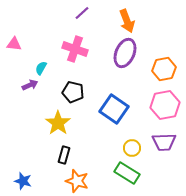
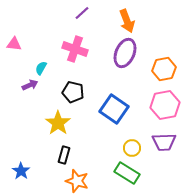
blue star: moved 2 px left, 10 px up; rotated 18 degrees clockwise
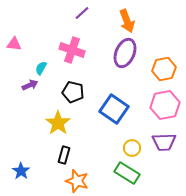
pink cross: moved 3 px left, 1 px down
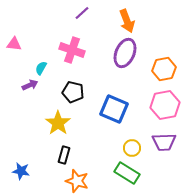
blue square: rotated 12 degrees counterclockwise
blue star: rotated 24 degrees counterclockwise
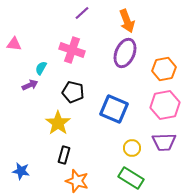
green rectangle: moved 4 px right, 5 px down
